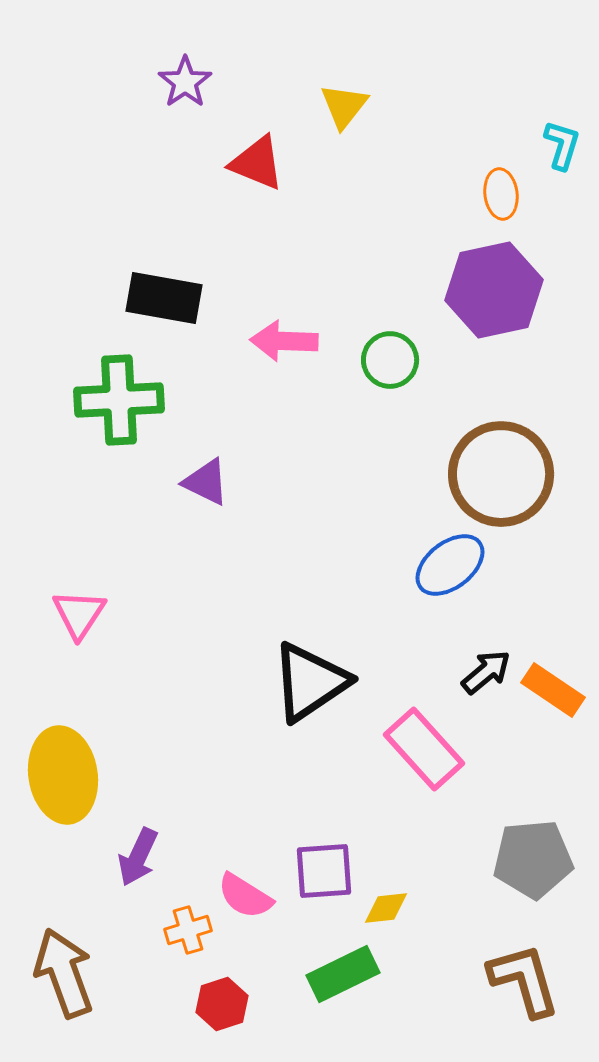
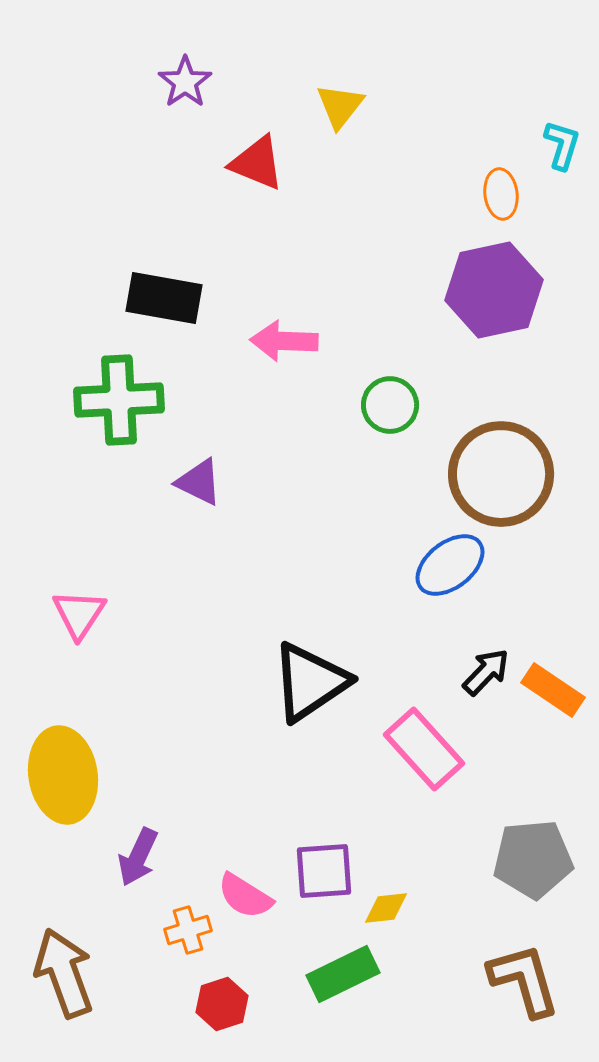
yellow triangle: moved 4 px left
green circle: moved 45 px down
purple triangle: moved 7 px left
black arrow: rotated 6 degrees counterclockwise
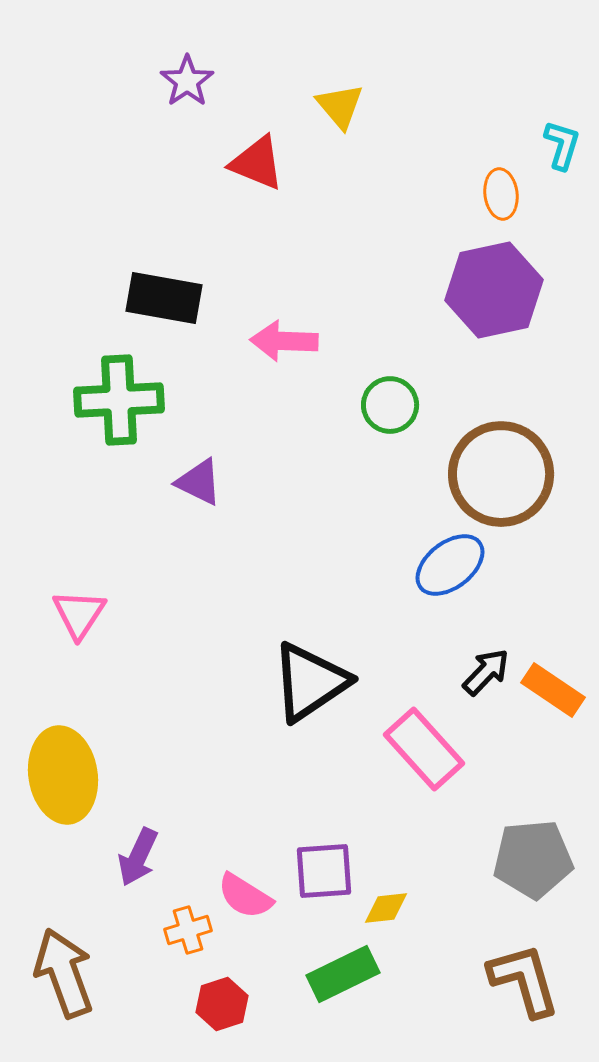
purple star: moved 2 px right, 1 px up
yellow triangle: rotated 18 degrees counterclockwise
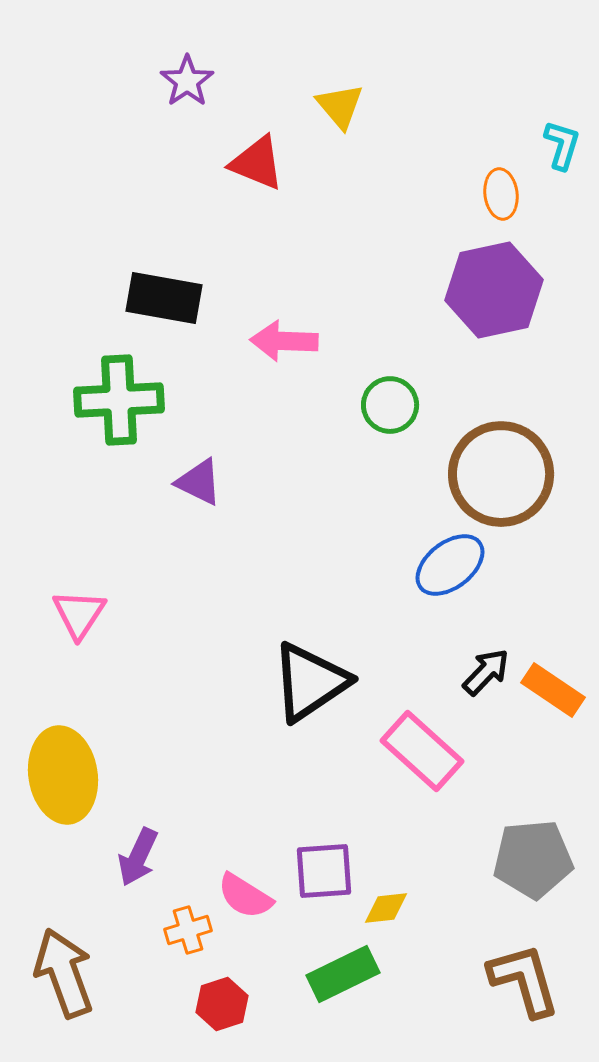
pink rectangle: moved 2 px left, 2 px down; rotated 6 degrees counterclockwise
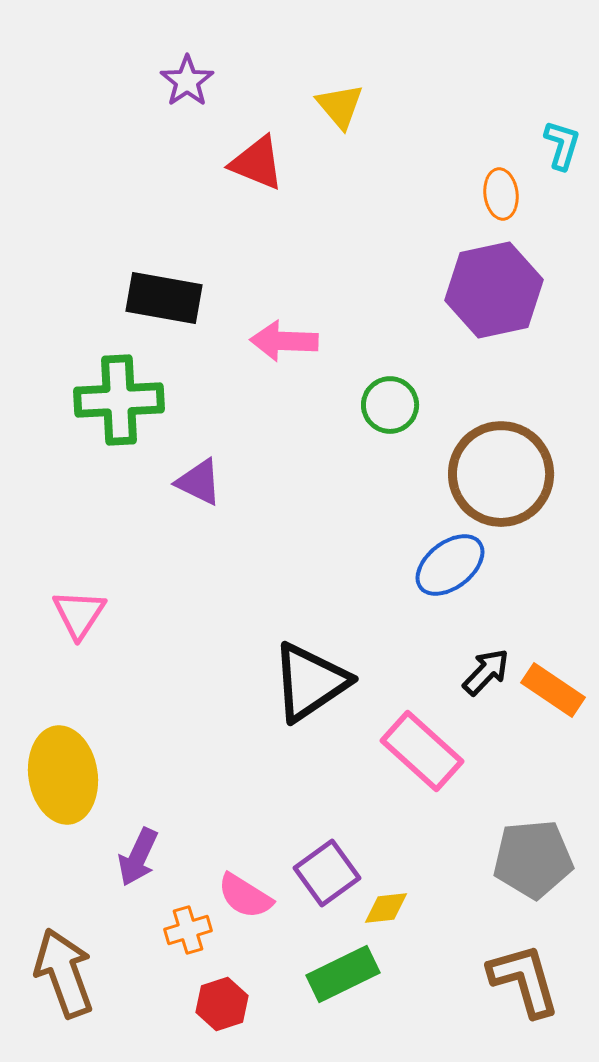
purple square: moved 3 px right, 2 px down; rotated 32 degrees counterclockwise
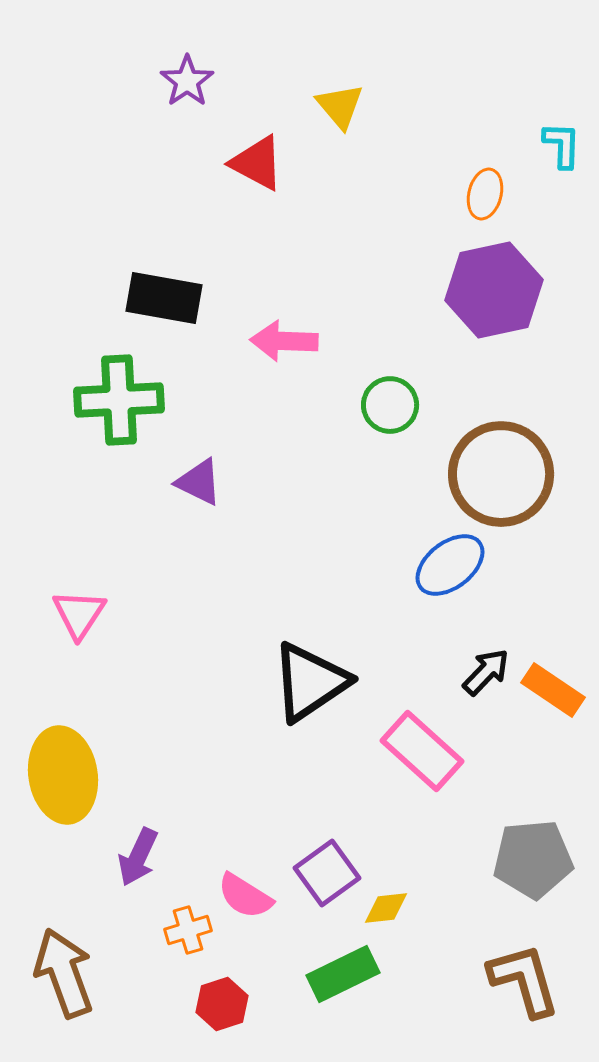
cyan L-shape: rotated 15 degrees counterclockwise
red triangle: rotated 6 degrees clockwise
orange ellipse: moved 16 px left; rotated 21 degrees clockwise
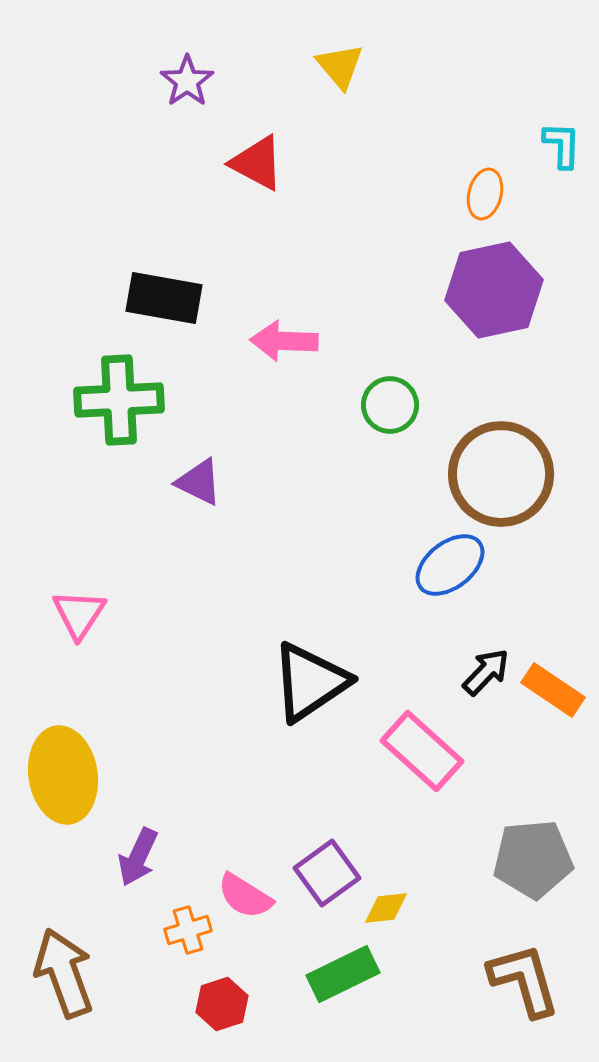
yellow triangle: moved 40 px up
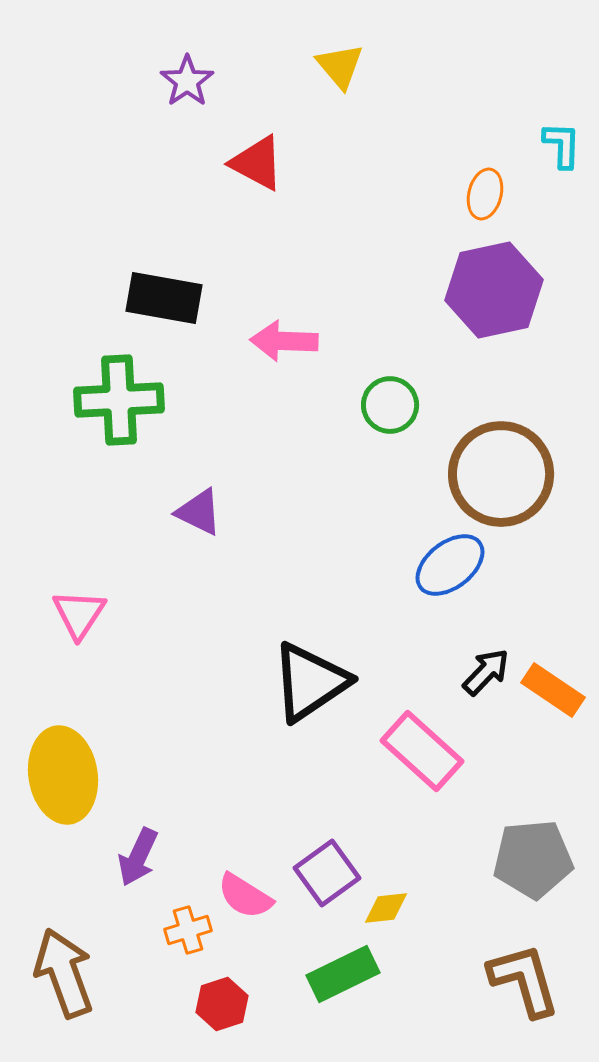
purple triangle: moved 30 px down
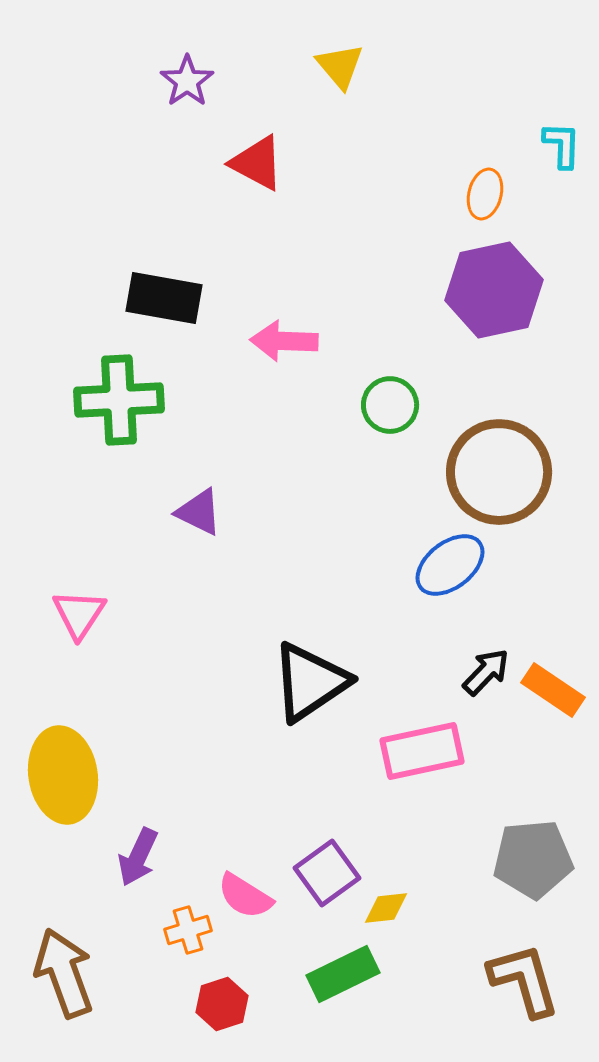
brown circle: moved 2 px left, 2 px up
pink rectangle: rotated 54 degrees counterclockwise
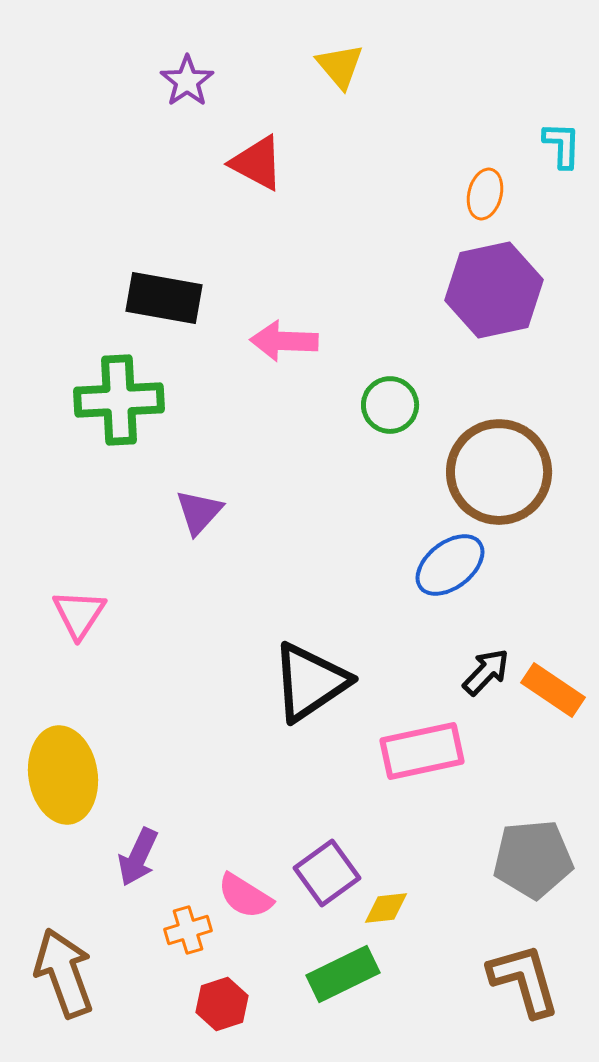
purple triangle: rotated 46 degrees clockwise
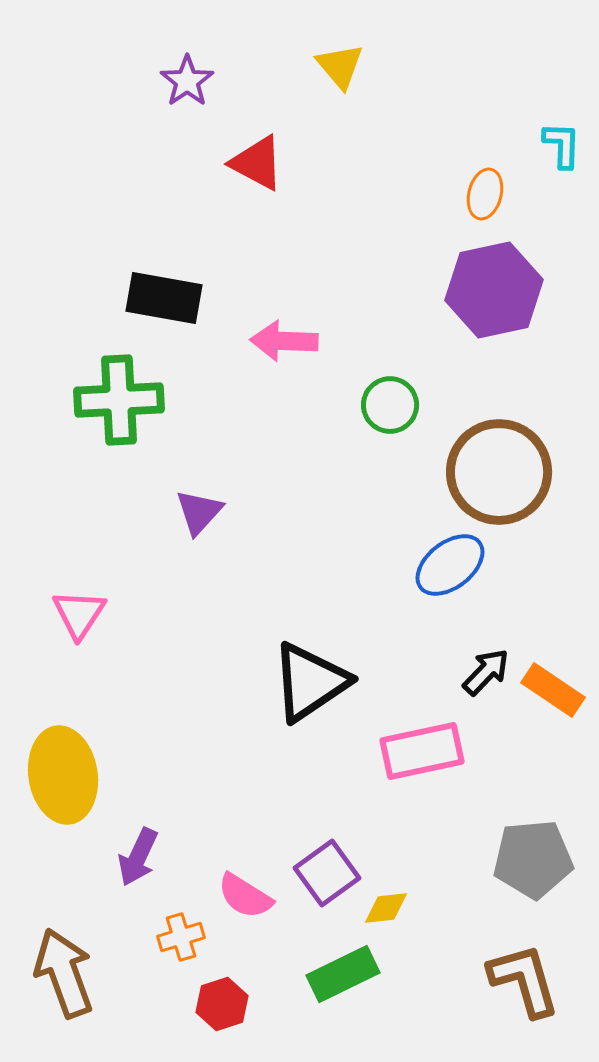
orange cross: moved 7 px left, 7 px down
